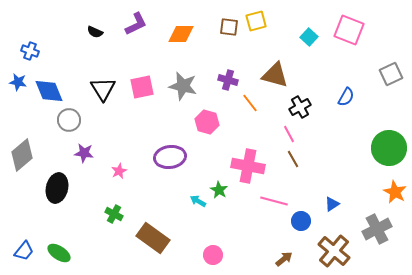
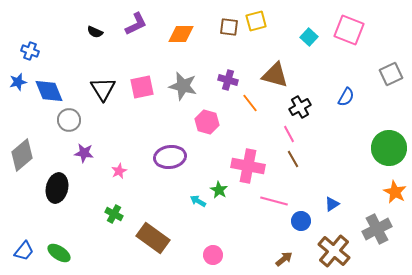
blue star at (18, 82): rotated 24 degrees counterclockwise
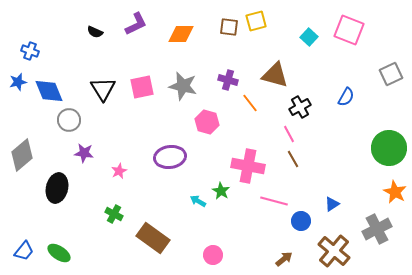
green star at (219, 190): moved 2 px right, 1 px down
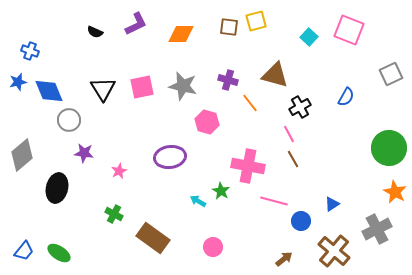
pink circle at (213, 255): moved 8 px up
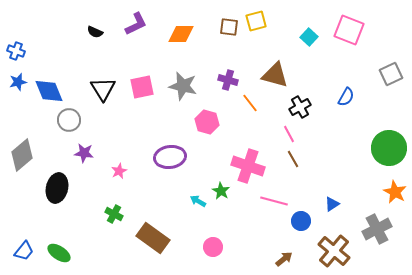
blue cross at (30, 51): moved 14 px left
pink cross at (248, 166): rotated 8 degrees clockwise
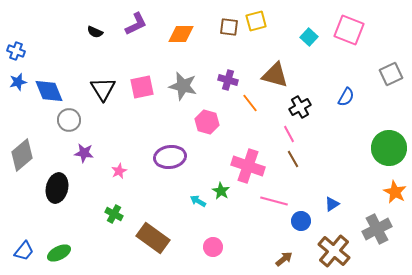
green ellipse at (59, 253): rotated 60 degrees counterclockwise
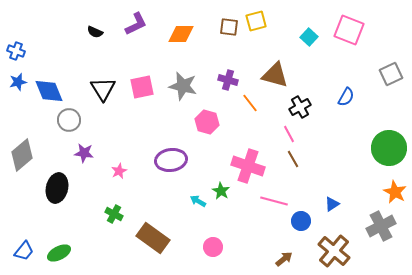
purple ellipse at (170, 157): moved 1 px right, 3 px down
gray cross at (377, 229): moved 4 px right, 3 px up
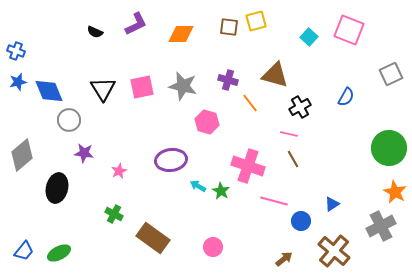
pink line at (289, 134): rotated 48 degrees counterclockwise
cyan arrow at (198, 201): moved 15 px up
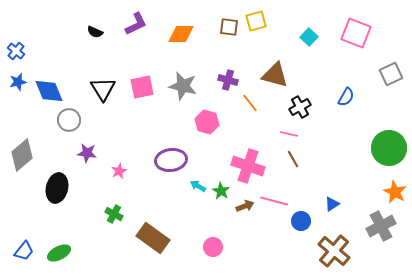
pink square at (349, 30): moved 7 px right, 3 px down
blue cross at (16, 51): rotated 18 degrees clockwise
purple star at (84, 153): moved 3 px right
brown arrow at (284, 259): moved 39 px left, 53 px up; rotated 18 degrees clockwise
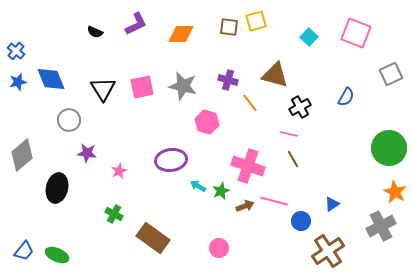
blue diamond at (49, 91): moved 2 px right, 12 px up
green star at (221, 191): rotated 18 degrees clockwise
pink circle at (213, 247): moved 6 px right, 1 px down
brown cross at (334, 251): moved 6 px left; rotated 16 degrees clockwise
green ellipse at (59, 253): moved 2 px left, 2 px down; rotated 50 degrees clockwise
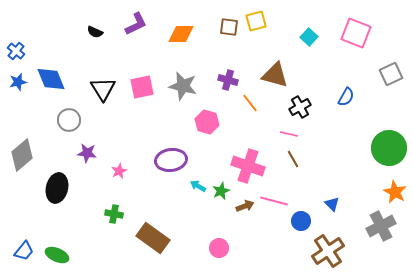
blue triangle at (332, 204): rotated 42 degrees counterclockwise
green cross at (114, 214): rotated 18 degrees counterclockwise
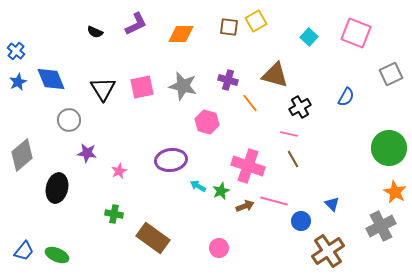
yellow square at (256, 21): rotated 15 degrees counterclockwise
blue star at (18, 82): rotated 12 degrees counterclockwise
